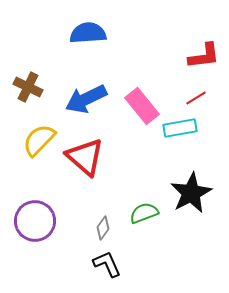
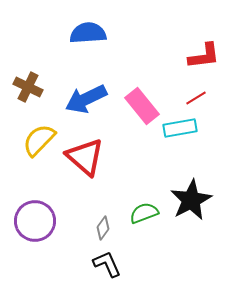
black star: moved 7 px down
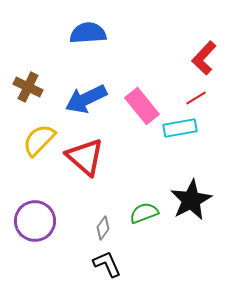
red L-shape: moved 2 px down; rotated 140 degrees clockwise
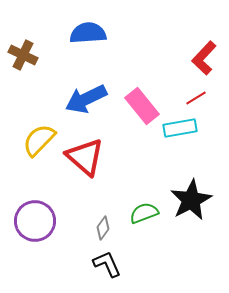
brown cross: moved 5 px left, 32 px up
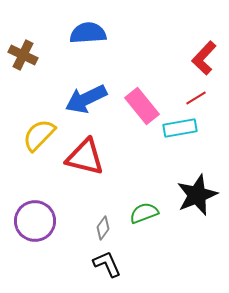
yellow semicircle: moved 5 px up
red triangle: rotated 27 degrees counterclockwise
black star: moved 6 px right, 5 px up; rotated 6 degrees clockwise
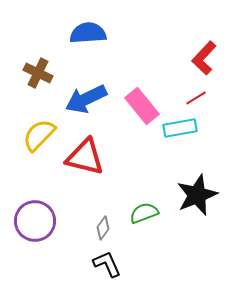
brown cross: moved 15 px right, 18 px down
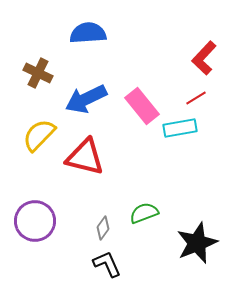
black star: moved 48 px down
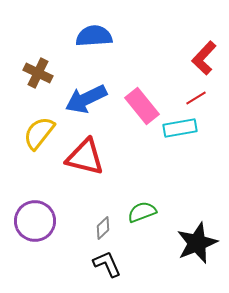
blue semicircle: moved 6 px right, 3 px down
yellow semicircle: moved 2 px up; rotated 6 degrees counterclockwise
green semicircle: moved 2 px left, 1 px up
gray diamond: rotated 10 degrees clockwise
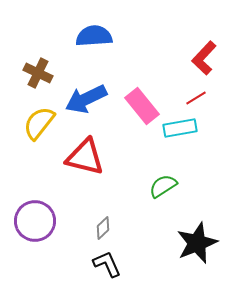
yellow semicircle: moved 10 px up
green semicircle: moved 21 px right, 26 px up; rotated 12 degrees counterclockwise
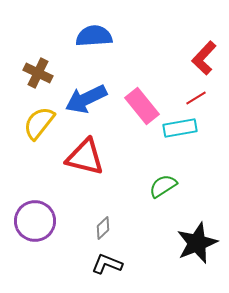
black L-shape: rotated 44 degrees counterclockwise
